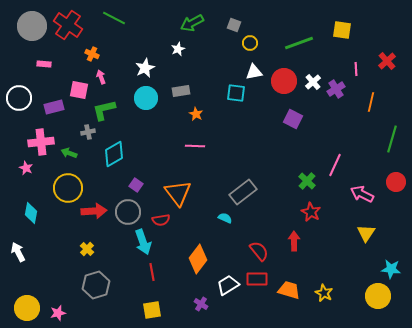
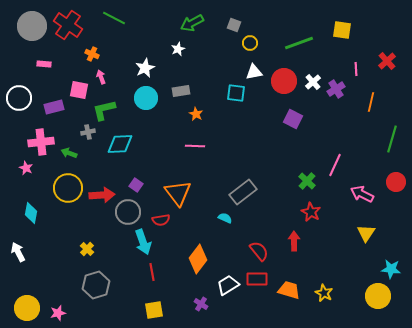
cyan diamond at (114, 154): moved 6 px right, 10 px up; rotated 28 degrees clockwise
red arrow at (94, 211): moved 8 px right, 16 px up
yellow square at (152, 310): moved 2 px right
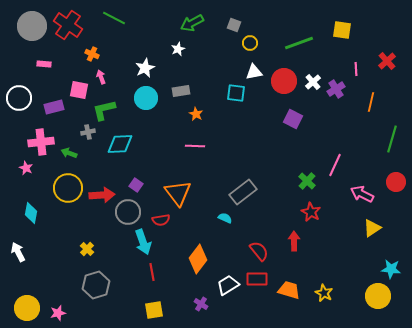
yellow triangle at (366, 233): moved 6 px right, 5 px up; rotated 24 degrees clockwise
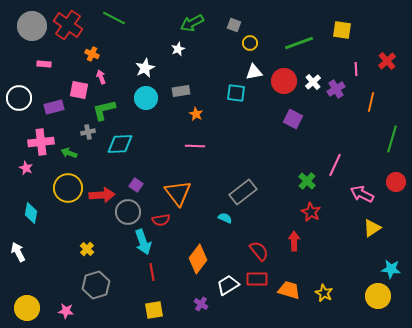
pink star at (58, 313): moved 8 px right, 2 px up; rotated 21 degrees clockwise
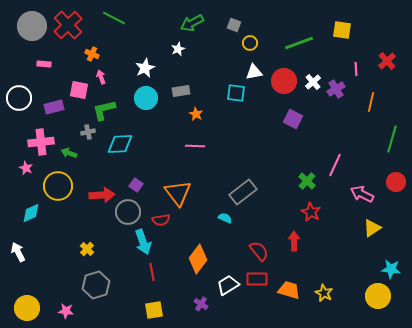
red cross at (68, 25): rotated 12 degrees clockwise
yellow circle at (68, 188): moved 10 px left, 2 px up
cyan diamond at (31, 213): rotated 55 degrees clockwise
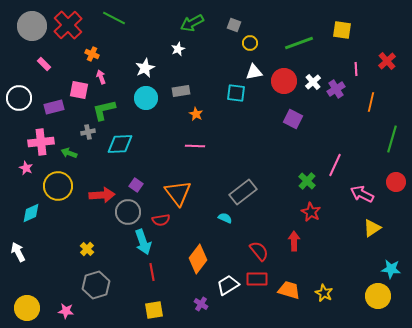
pink rectangle at (44, 64): rotated 40 degrees clockwise
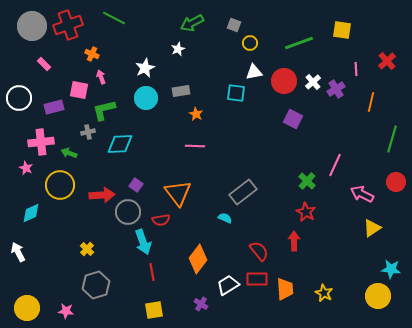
red cross at (68, 25): rotated 24 degrees clockwise
yellow circle at (58, 186): moved 2 px right, 1 px up
red star at (311, 212): moved 5 px left
orange trapezoid at (289, 290): moved 4 px left, 1 px up; rotated 70 degrees clockwise
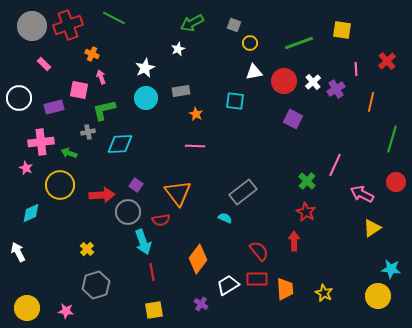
cyan square at (236, 93): moved 1 px left, 8 px down
